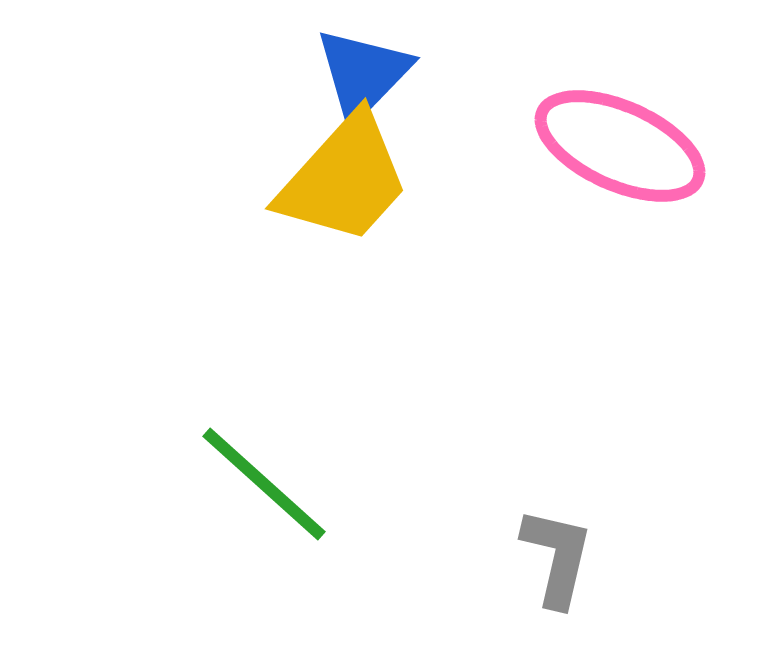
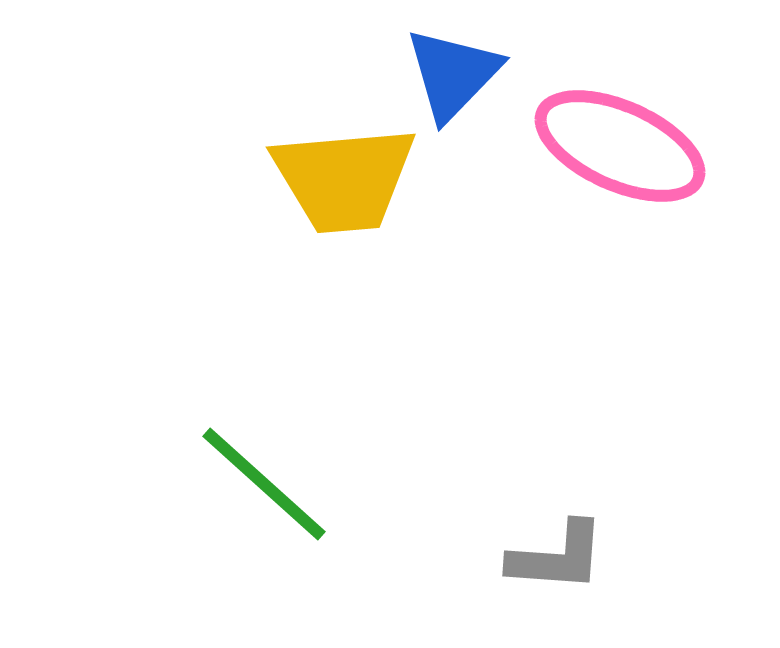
blue triangle: moved 90 px right
yellow trapezoid: rotated 43 degrees clockwise
gray L-shape: rotated 81 degrees clockwise
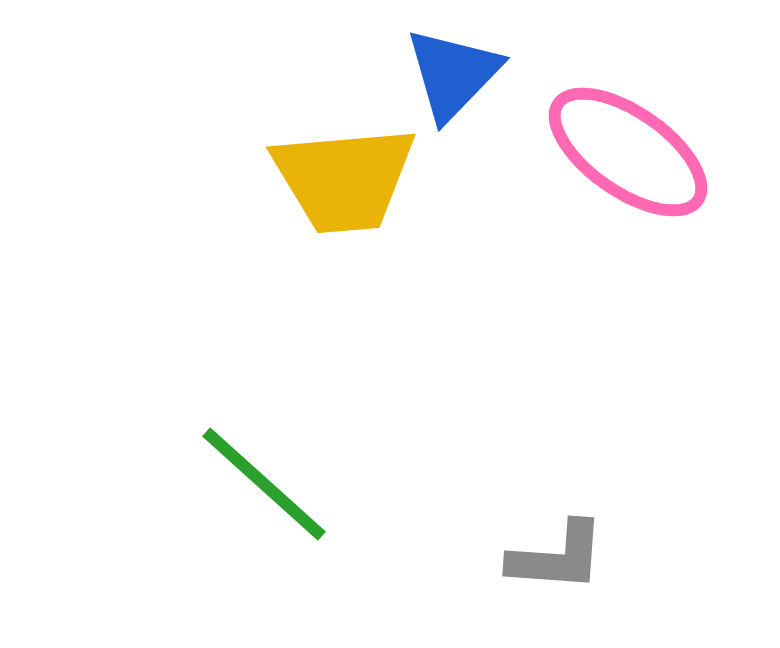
pink ellipse: moved 8 px right, 6 px down; rotated 11 degrees clockwise
